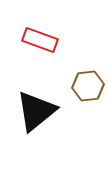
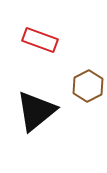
brown hexagon: rotated 20 degrees counterclockwise
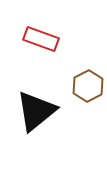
red rectangle: moved 1 px right, 1 px up
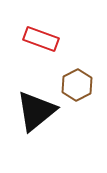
brown hexagon: moved 11 px left, 1 px up
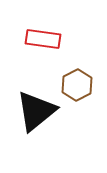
red rectangle: moved 2 px right; rotated 12 degrees counterclockwise
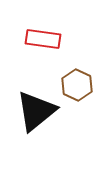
brown hexagon: rotated 8 degrees counterclockwise
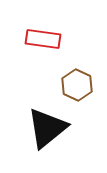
black triangle: moved 11 px right, 17 px down
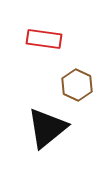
red rectangle: moved 1 px right
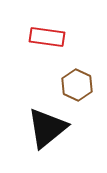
red rectangle: moved 3 px right, 2 px up
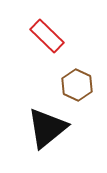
red rectangle: moved 1 px up; rotated 36 degrees clockwise
